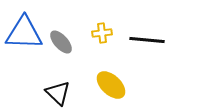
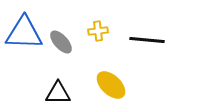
yellow cross: moved 4 px left, 2 px up
black triangle: rotated 44 degrees counterclockwise
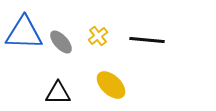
yellow cross: moved 5 px down; rotated 30 degrees counterclockwise
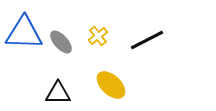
black line: rotated 32 degrees counterclockwise
